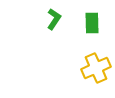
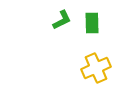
green L-shape: moved 8 px right, 1 px down; rotated 30 degrees clockwise
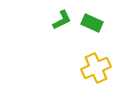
green rectangle: rotated 65 degrees counterclockwise
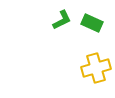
yellow cross: rotated 8 degrees clockwise
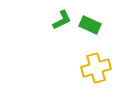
green rectangle: moved 2 px left, 2 px down
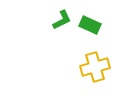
yellow cross: moved 1 px left, 1 px up
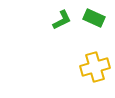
green rectangle: moved 4 px right, 7 px up
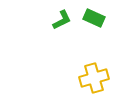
yellow cross: moved 1 px left, 11 px down
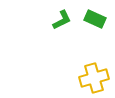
green rectangle: moved 1 px right, 1 px down
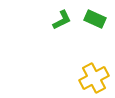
yellow cross: rotated 12 degrees counterclockwise
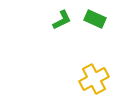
yellow cross: moved 1 px down
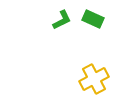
green rectangle: moved 2 px left
